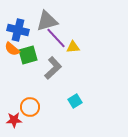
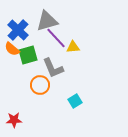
blue cross: rotated 30 degrees clockwise
gray L-shape: rotated 110 degrees clockwise
orange circle: moved 10 px right, 22 px up
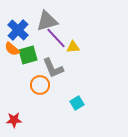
cyan square: moved 2 px right, 2 px down
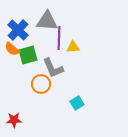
gray triangle: rotated 20 degrees clockwise
purple line: moved 3 px right; rotated 45 degrees clockwise
orange circle: moved 1 px right, 1 px up
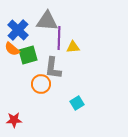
gray L-shape: rotated 30 degrees clockwise
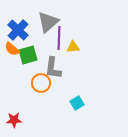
gray triangle: moved 1 px right, 1 px down; rotated 45 degrees counterclockwise
orange circle: moved 1 px up
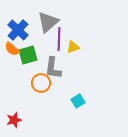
purple line: moved 1 px down
yellow triangle: rotated 16 degrees counterclockwise
cyan square: moved 1 px right, 2 px up
red star: rotated 14 degrees counterclockwise
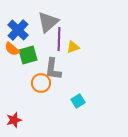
gray L-shape: moved 1 px down
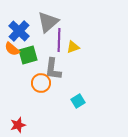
blue cross: moved 1 px right, 1 px down
purple line: moved 1 px down
red star: moved 4 px right, 5 px down
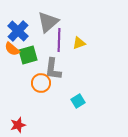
blue cross: moved 1 px left
yellow triangle: moved 6 px right, 4 px up
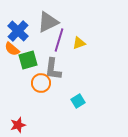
gray triangle: rotated 15 degrees clockwise
purple line: rotated 15 degrees clockwise
green square: moved 5 px down
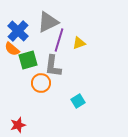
gray L-shape: moved 3 px up
